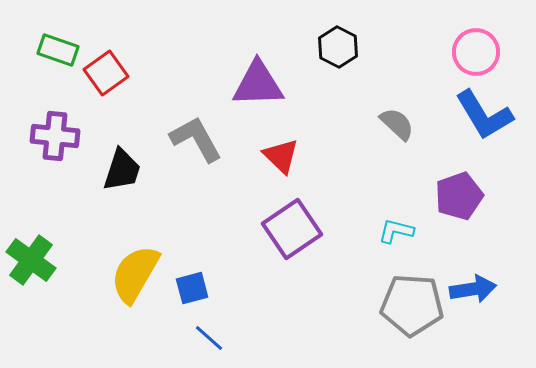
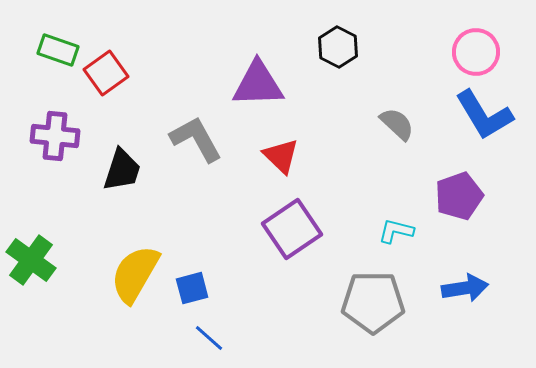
blue arrow: moved 8 px left, 1 px up
gray pentagon: moved 39 px left, 3 px up; rotated 4 degrees counterclockwise
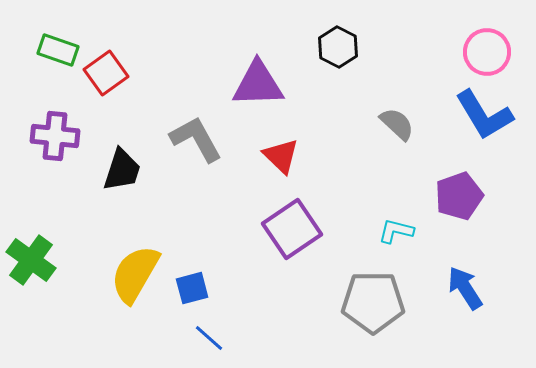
pink circle: moved 11 px right
blue arrow: rotated 114 degrees counterclockwise
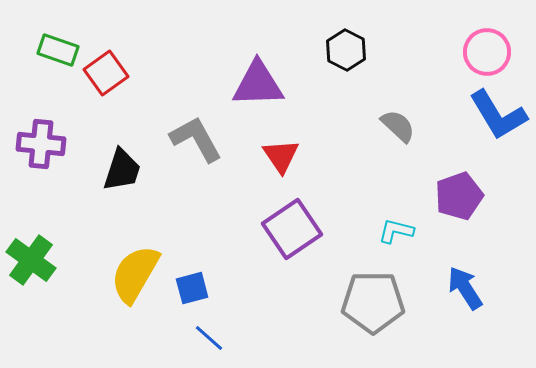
black hexagon: moved 8 px right, 3 px down
blue L-shape: moved 14 px right
gray semicircle: moved 1 px right, 2 px down
purple cross: moved 14 px left, 8 px down
red triangle: rotated 12 degrees clockwise
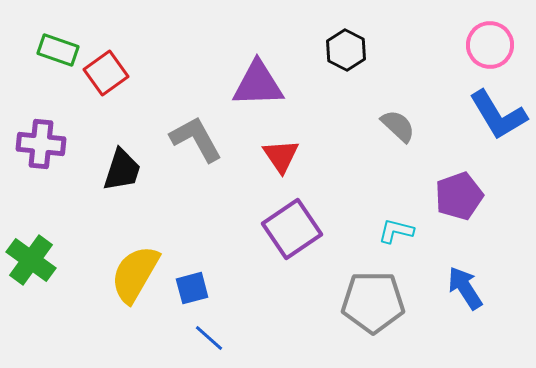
pink circle: moved 3 px right, 7 px up
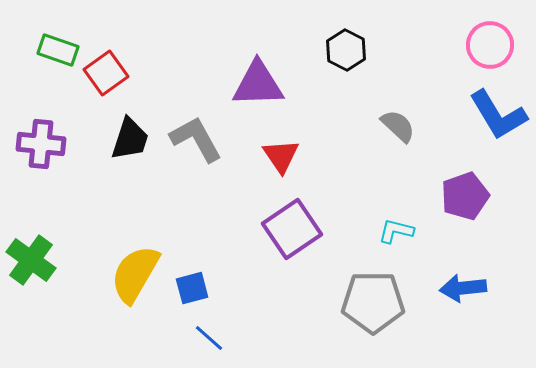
black trapezoid: moved 8 px right, 31 px up
purple pentagon: moved 6 px right
blue arrow: moved 2 px left; rotated 63 degrees counterclockwise
